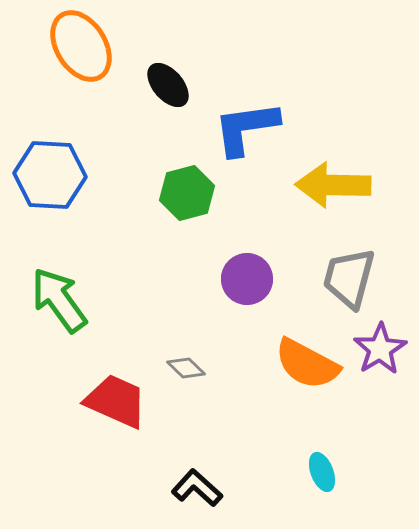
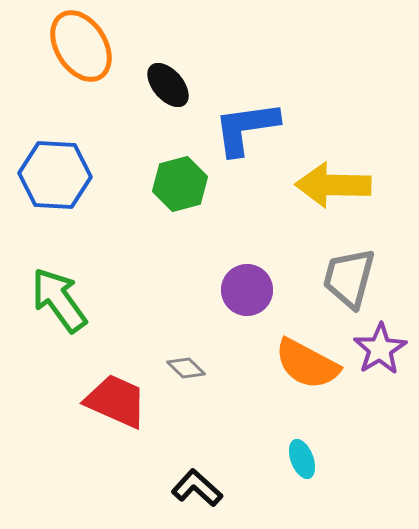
blue hexagon: moved 5 px right
green hexagon: moved 7 px left, 9 px up
purple circle: moved 11 px down
cyan ellipse: moved 20 px left, 13 px up
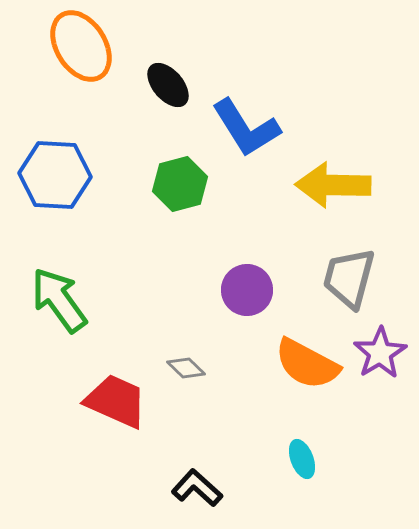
blue L-shape: rotated 114 degrees counterclockwise
purple star: moved 4 px down
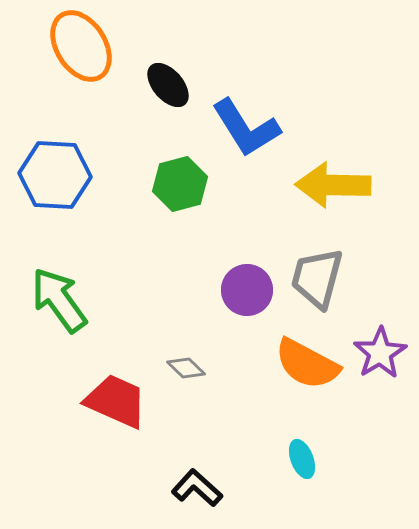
gray trapezoid: moved 32 px left
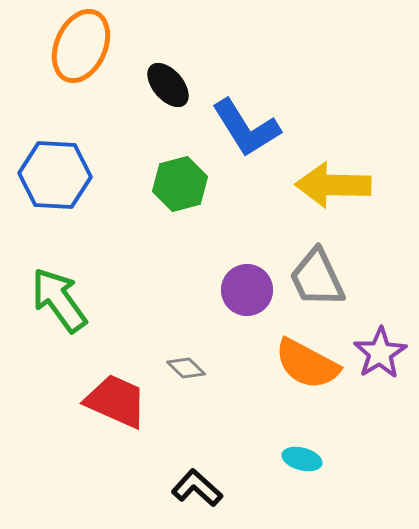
orange ellipse: rotated 56 degrees clockwise
gray trapezoid: rotated 40 degrees counterclockwise
cyan ellipse: rotated 54 degrees counterclockwise
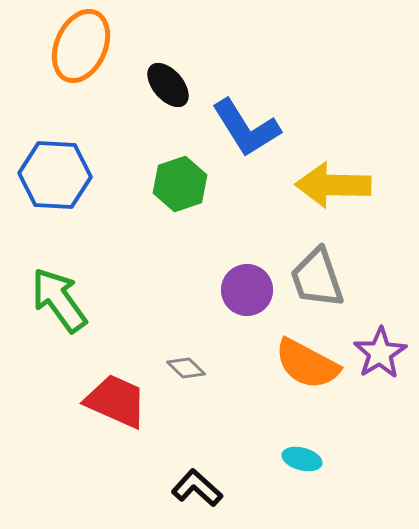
green hexagon: rotated 4 degrees counterclockwise
gray trapezoid: rotated 6 degrees clockwise
